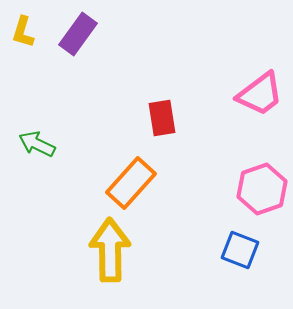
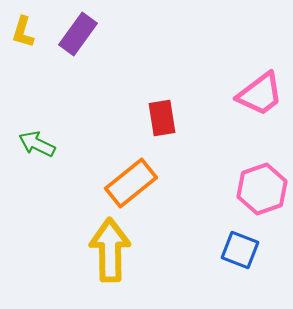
orange rectangle: rotated 9 degrees clockwise
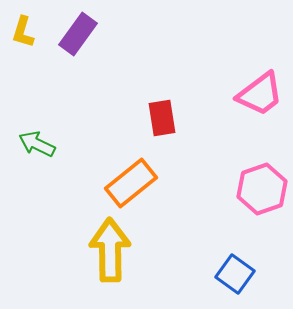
blue square: moved 5 px left, 24 px down; rotated 15 degrees clockwise
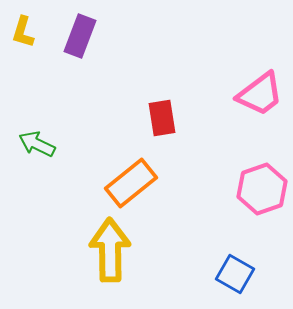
purple rectangle: moved 2 px right, 2 px down; rotated 15 degrees counterclockwise
blue square: rotated 6 degrees counterclockwise
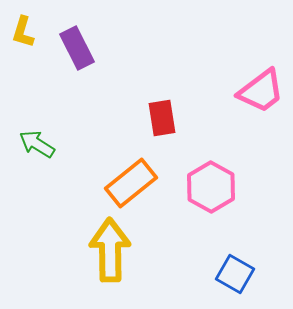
purple rectangle: moved 3 px left, 12 px down; rotated 48 degrees counterclockwise
pink trapezoid: moved 1 px right, 3 px up
green arrow: rotated 6 degrees clockwise
pink hexagon: moved 51 px left, 2 px up; rotated 12 degrees counterclockwise
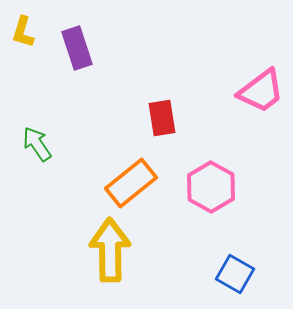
purple rectangle: rotated 9 degrees clockwise
green arrow: rotated 24 degrees clockwise
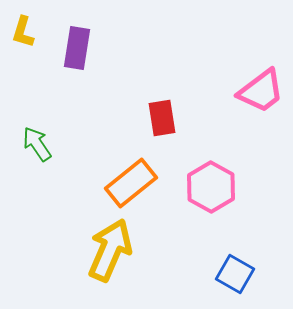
purple rectangle: rotated 27 degrees clockwise
yellow arrow: rotated 24 degrees clockwise
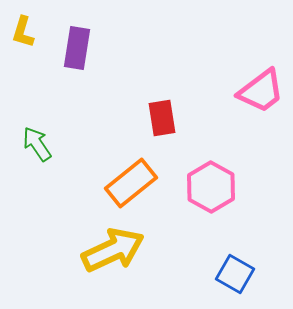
yellow arrow: moved 3 px right; rotated 42 degrees clockwise
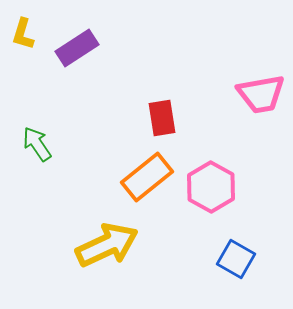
yellow L-shape: moved 2 px down
purple rectangle: rotated 48 degrees clockwise
pink trapezoid: moved 3 px down; rotated 27 degrees clockwise
orange rectangle: moved 16 px right, 6 px up
yellow arrow: moved 6 px left, 5 px up
blue square: moved 1 px right, 15 px up
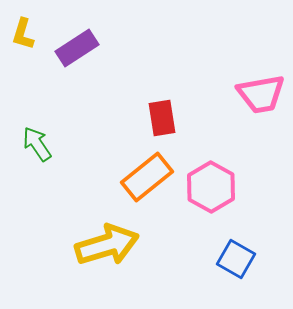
yellow arrow: rotated 8 degrees clockwise
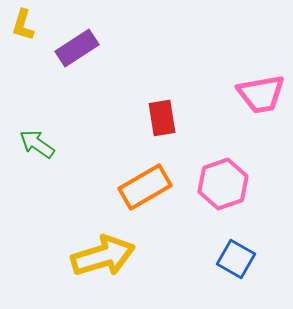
yellow L-shape: moved 9 px up
green arrow: rotated 21 degrees counterclockwise
orange rectangle: moved 2 px left, 10 px down; rotated 9 degrees clockwise
pink hexagon: moved 12 px right, 3 px up; rotated 12 degrees clockwise
yellow arrow: moved 4 px left, 11 px down
